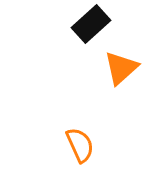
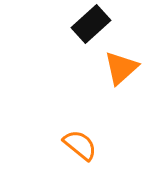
orange semicircle: rotated 27 degrees counterclockwise
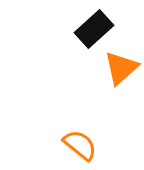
black rectangle: moved 3 px right, 5 px down
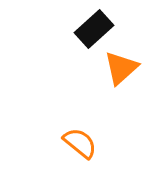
orange semicircle: moved 2 px up
